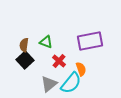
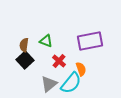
green triangle: moved 1 px up
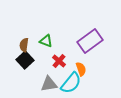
purple rectangle: rotated 25 degrees counterclockwise
gray triangle: rotated 30 degrees clockwise
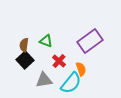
gray triangle: moved 5 px left, 4 px up
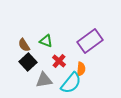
brown semicircle: rotated 40 degrees counterclockwise
black square: moved 3 px right, 2 px down
orange semicircle: rotated 24 degrees clockwise
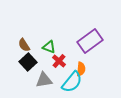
green triangle: moved 3 px right, 6 px down
cyan semicircle: moved 1 px right, 1 px up
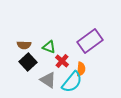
brown semicircle: rotated 56 degrees counterclockwise
red cross: moved 3 px right
gray triangle: moved 4 px right; rotated 42 degrees clockwise
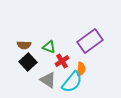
red cross: rotated 16 degrees clockwise
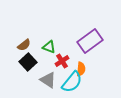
brown semicircle: rotated 40 degrees counterclockwise
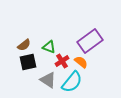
black square: rotated 30 degrees clockwise
orange semicircle: moved 7 px up; rotated 56 degrees counterclockwise
